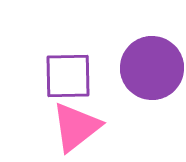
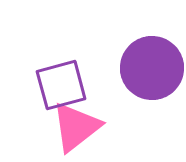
purple square: moved 7 px left, 9 px down; rotated 14 degrees counterclockwise
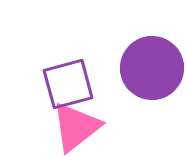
purple square: moved 7 px right, 1 px up
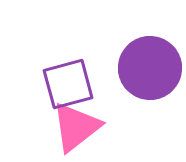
purple circle: moved 2 px left
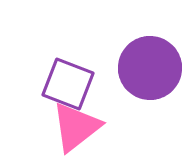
purple square: rotated 36 degrees clockwise
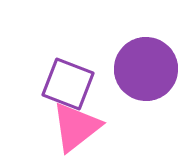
purple circle: moved 4 px left, 1 px down
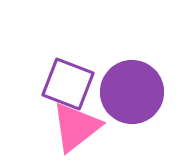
purple circle: moved 14 px left, 23 px down
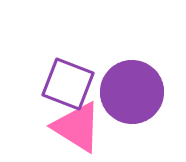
pink triangle: moved 1 px right; rotated 50 degrees counterclockwise
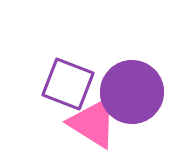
pink triangle: moved 16 px right, 4 px up
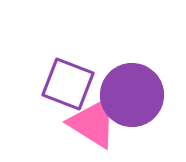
purple circle: moved 3 px down
